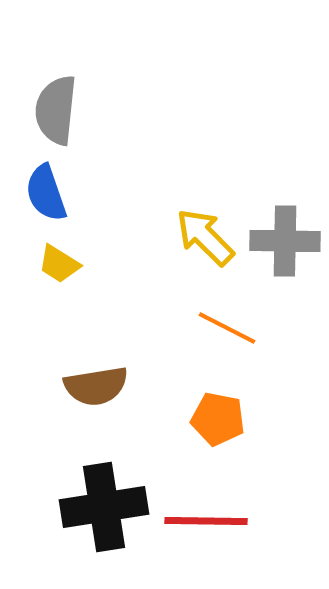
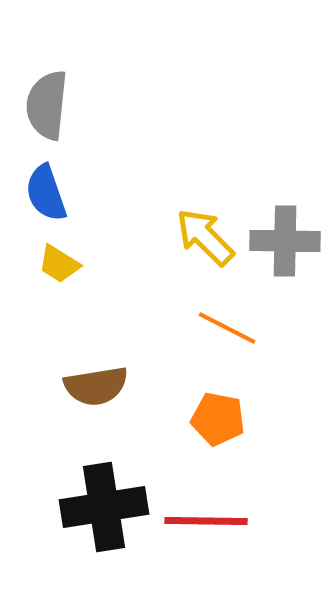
gray semicircle: moved 9 px left, 5 px up
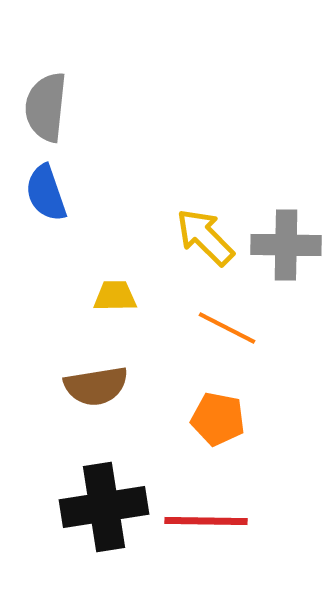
gray semicircle: moved 1 px left, 2 px down
gray cross: moved 1 px right, 4 px down
yellow trapezoid: moved 56 px right, 32 px down; rotated 147 degrees clockwise
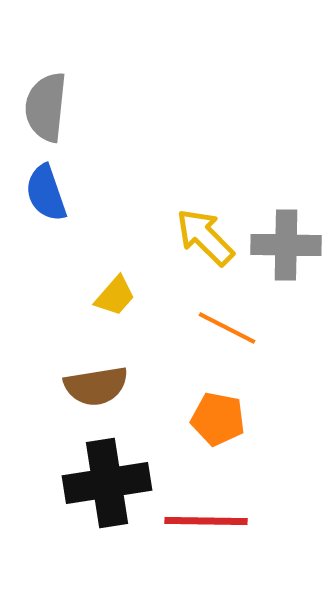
yellow trapezoid: rotated 132 degrees clockwise
black cross: moved 3 px right, 24 px up
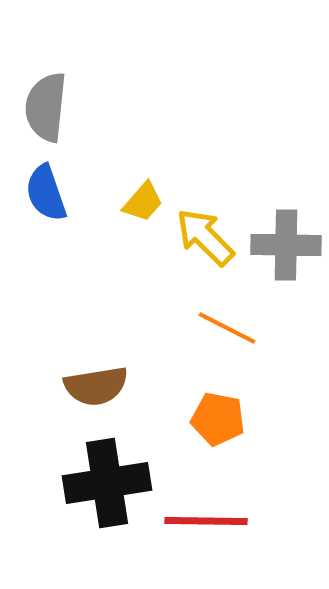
yellow trapezoid: moved 28 px right, 94 px up
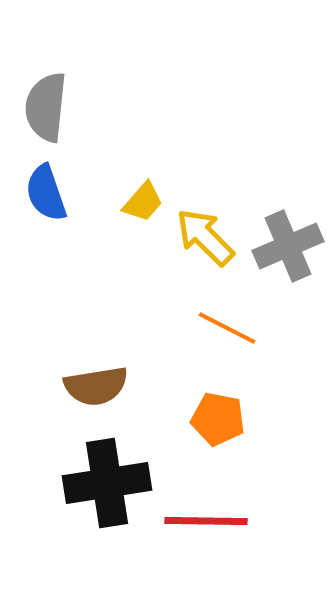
gray cross: moved 2 px right, 1 px down; rotated 24 degrees counterclockwise
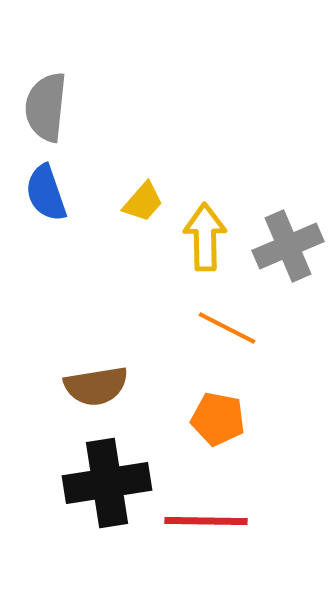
yellow arrow: rotated 44 degrees clockwise
